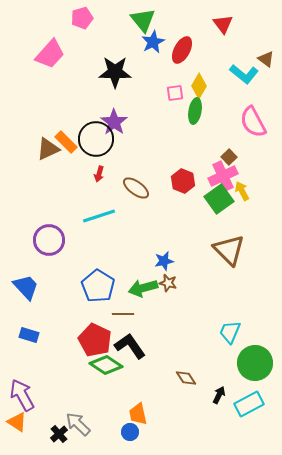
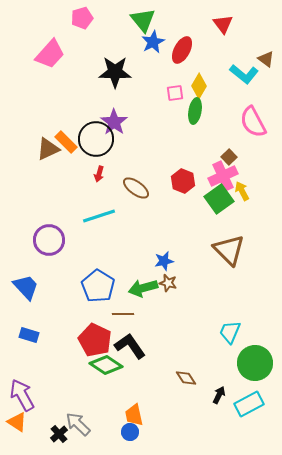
orange trapezoid at (138, 414): moved 4 px left, 1 px down
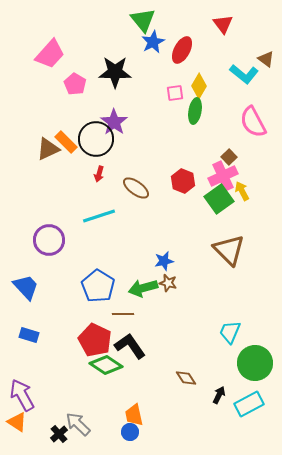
pink pentagon at (82, 18): moved 7 px left, 66 px down; rotated 25 degrees counterclockwise
